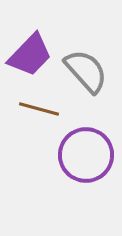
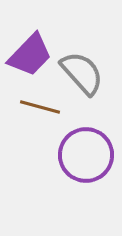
gray semicircle: moved 4 px left, 2 px down
brown line: moved 1 px right, 2 px up
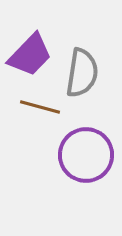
gray semicircle: rotated 51 degrees clockwise
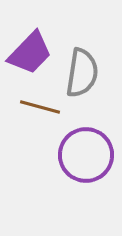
purple trapezoid: moved 2 px up
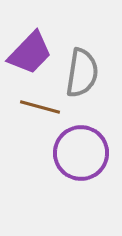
purple circle: moved 5 px left, 2 px up
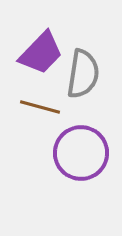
purple trapezoid: moved 11 px right
gray semicircle: moved 1 px right, 1 px down
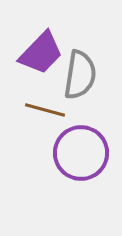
gray semicircle: moved 3 px left, 1 px down
brown line: moved 5 px right, 3 px down
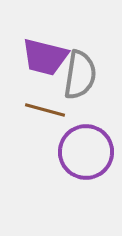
purple trapezoid: moved 4 px right, 4 px down; rotated 60 degrees clockwise
purple circle: moved 5 px right, 1 px up
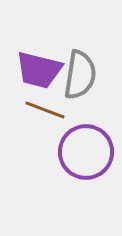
purple trapezoid: moved 6 px left, 13 px down
brown line: rotated 6 degrees clockwise
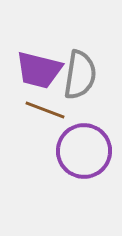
purple circle: moved 2 px left, 1 px up
